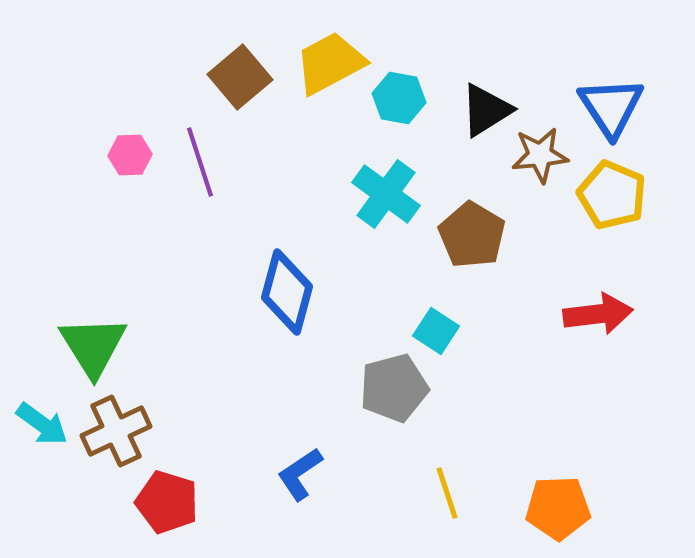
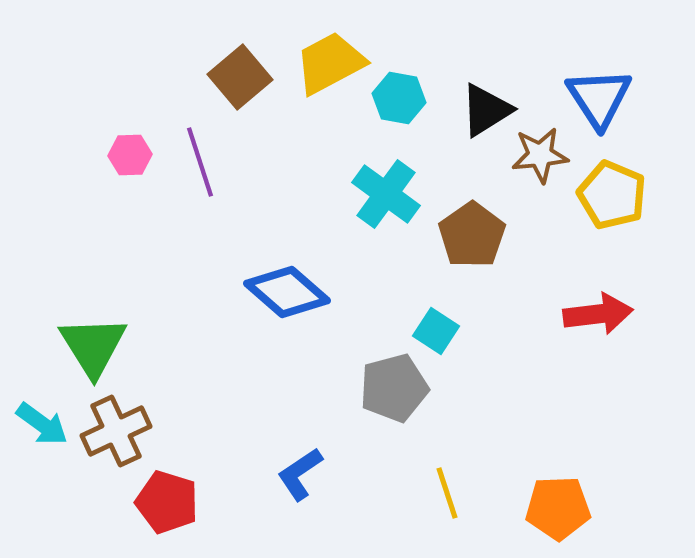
blue triangle: moved 12 px left, 9 px up
brown pentagon: rotated 6 degrees clockwise
blue diamond: rotated 64 degrees counterclockwise
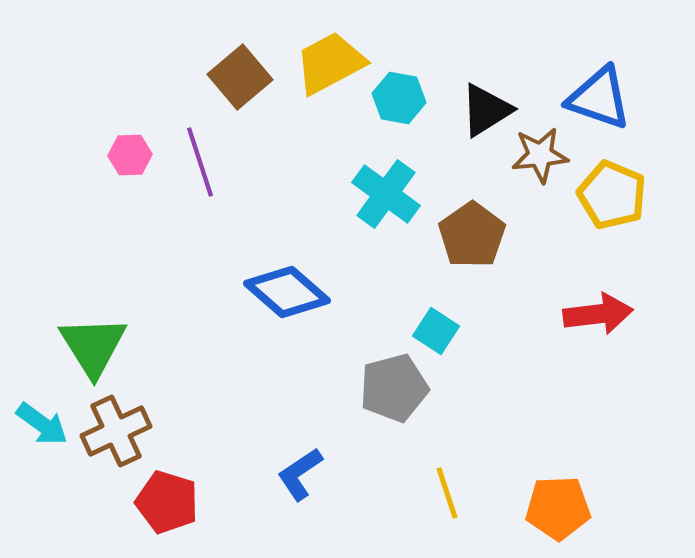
blue triangle: rotated 38 degrees counterclockwise
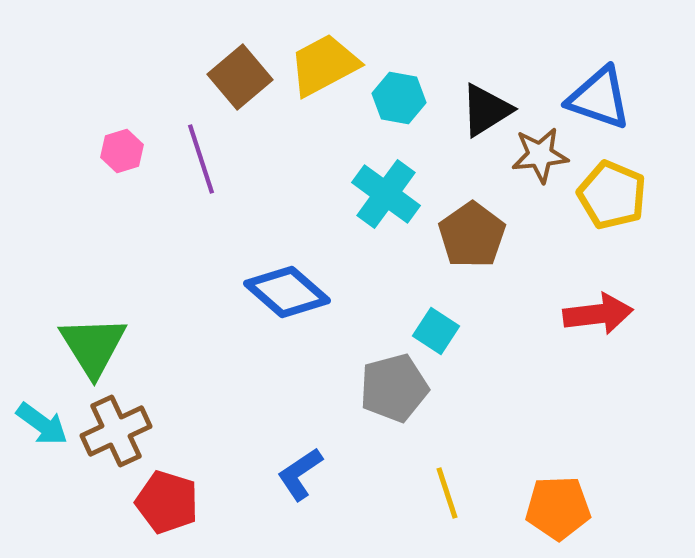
yellow trapezoid: moved 6 px left, 2 px down
pink hexagon: moved 8 px left, 4 px up; rotated 15 degrees counterclockwise
purple line: moved 1 px right, 3 px up
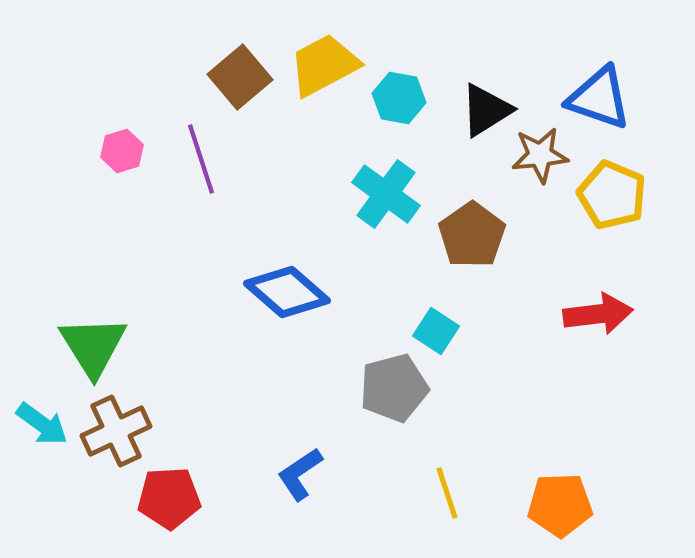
red pentagon: moved 2 px right, 4 px up; rotated 20 degrees counterclockwise
orange pentagon: moved 2 px right, 3 px up
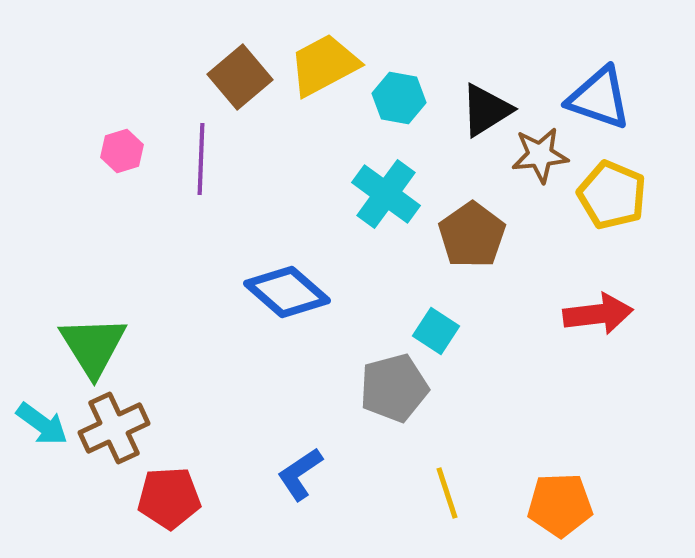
purple line: rotated 20 degrees clockwise
brown cross: moved 2 px left, 3 px up
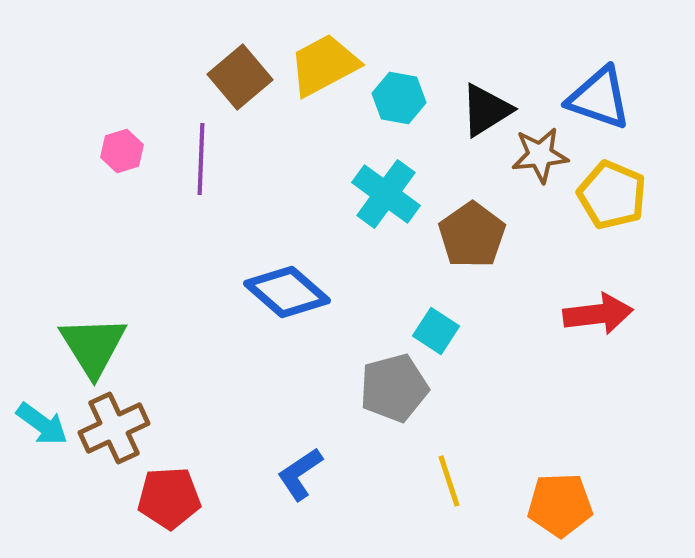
yellow line: moved 2 px right, 12 px up
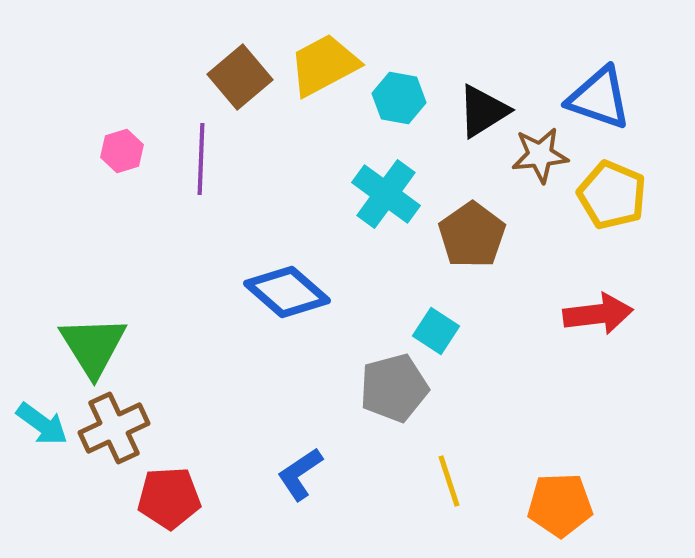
black triangle: moved 3 px left, 1 px down
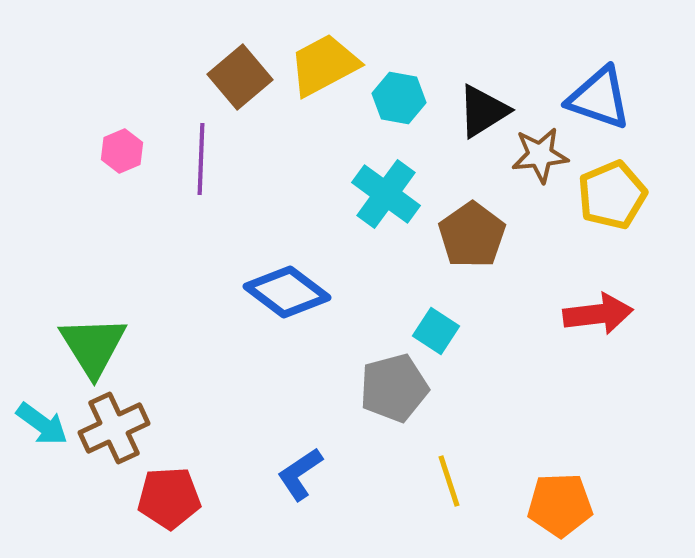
pink hexagon: rotated 6 degrees counterclockwise
yellow pentagon: rotated 26 degrees clockwise
blue diamond: rotated 4 degrees counterclockwise
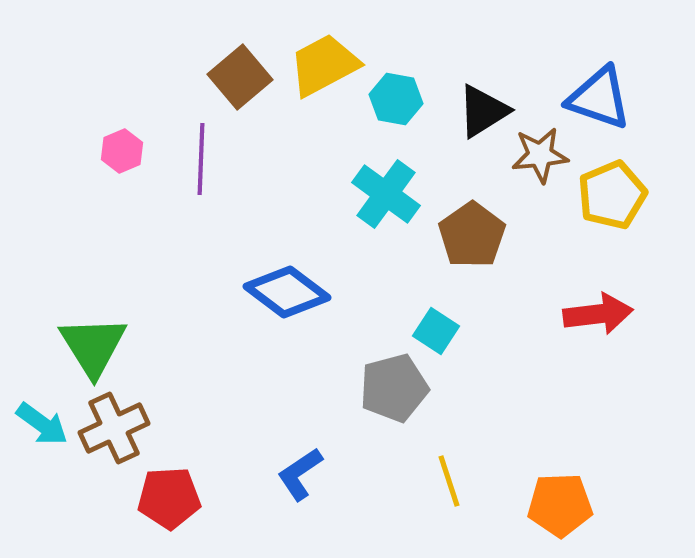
cyan hexagon: moved 3 px left, 1 px down
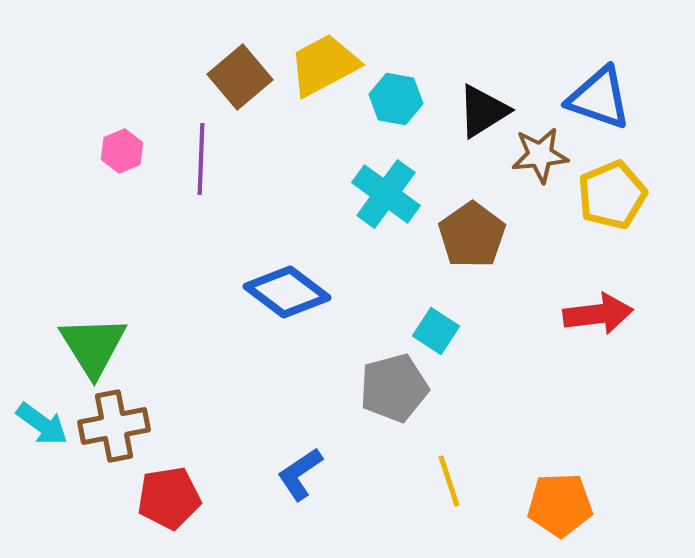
brown cross: moved 2 px up; rotated 14 degrees clockwise
red pentagon: rotated 6 degrees counterclockwise
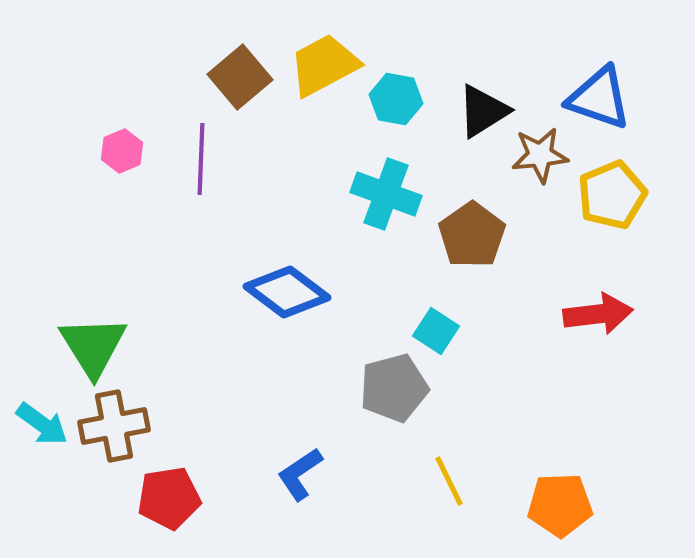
cyan cross: rotated 16 degrees counterclockwise
yellow line: rotated 8 degrees counterclockwise
